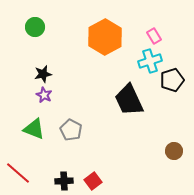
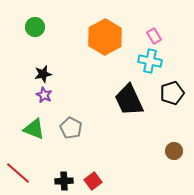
cyan cross: rotated 30 degrees clockwise
black pentagon: moved 13 px down
gray pentagon: moved 2 px up
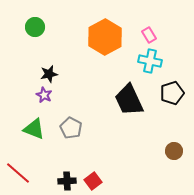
pink rectangle: moved 5 px left, 1 px up
black star: moved 6 px right
black cross: moved 3 px right
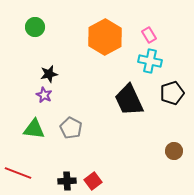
green triangle: rotated 15 degrees counterclockwise
red line: rotated 20 degrees counterclockwise
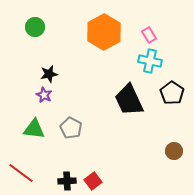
orange hexagon: moved 1 px left, 5 px up
black pentagon: rotated 20 degrees counterclockwise
red line: moved 3 px right; rotated 16 degrees clockwise
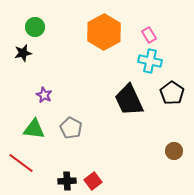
black star: moved 26 px left, 21 px up
red line: moved 10 px up
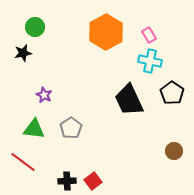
orange hexagon: moved 2 px right
gray pentagon: rotated 10 degrees clockwise
red line: moved 2 px right, 1 px up
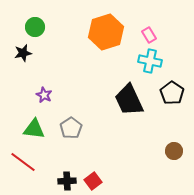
orange hexagon: rotated 12 degrees clockwise
